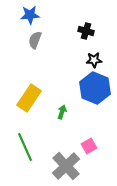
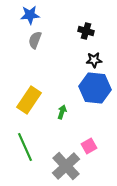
blue hexagon: rotated 16 degrees counterclockwise
yellow rectangle: moved 2 px down
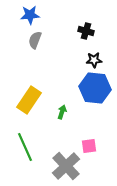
pink square: rotated 21 degrees clockwise
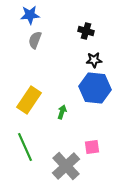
pink square: moved 3 px right, 1 px down
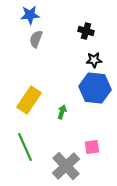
gray semicircle: moved 1 px right, 1 px up
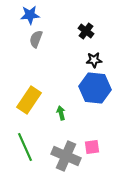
black cross: rotated 21 degrees clockwise
green arrow: moved 1 px left, 1 px down; rotated 32 degrees counterclockwise
gray cross: moved 10 px up; rotated 24 degrees counterclockwise
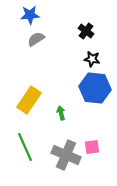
gray semicircle: rotated 36 degrees clockwise
black star: moved 2 px left, 1 px up; rotated 14 degrees clockwise
gray cross: moved 1 px up
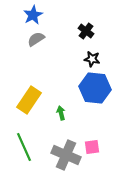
blue star: moved 3 px right; rotated 24 degrees counterclockwise
green line: moved 1 px left
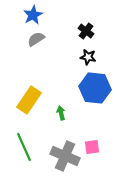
black star: moved 4 px left, 2 px up
gray cross: moved 1 px left, 1 px down
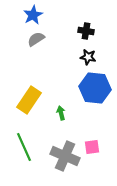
black cross: rotated 28 degrees counterclockwise
